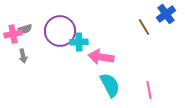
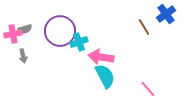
cyan cross: rotated 18 degrees counterclockwise
cyan semicircle: moved 5 px left, 9 px up
pink line: moved 1 px left, 1 px up; rotated 30 degrees counterclockwise
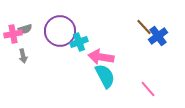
blue cross: moved 8 px left, 22 px down
brown line: rotated 12 degrees counterclockwise
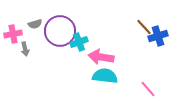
gray semicircle: moved 10 px right, 5 px up
blue cross: rotated 18 degrees clockwise
gray arrow: moved 2 px right, 7 px up
cyan semicircle: rotated 55 degrees counterclockwise
